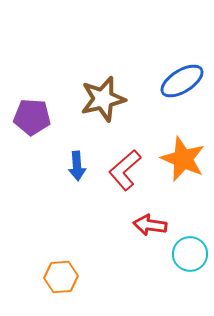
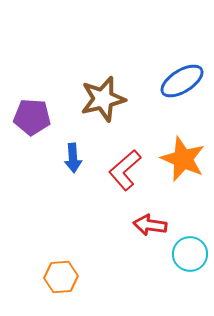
blue arrow: moved 4 px left, 8 px up
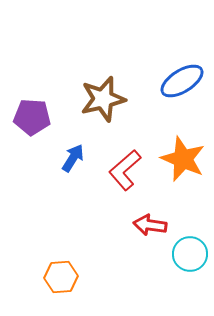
blue arrow: rotated 144 degrees counterclockwise
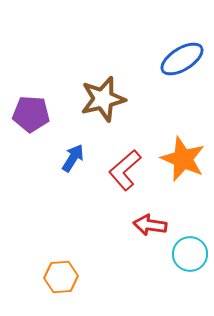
blue ellipse: moved 22 px up
purple pentagon: moved 1 px left, 3 px up
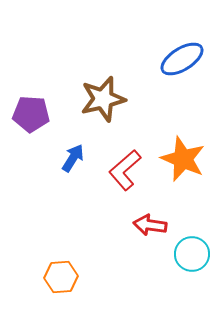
cyan circle: moved 2 px right
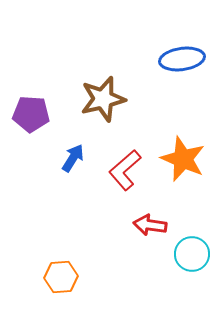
blue ellipse: rotated 24 degrees clockwise
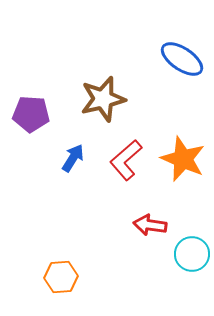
blue ellipse: rotated 42 degrees clockwise
red L-shape: moved 1 px right, 10 px up
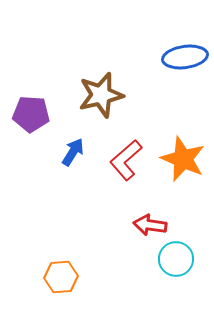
blue ellipse: moved 3 px right, 2 px up; rotated 42 degrees counterclockwise
brown star: moved 2 px left, 4 px up
blue arrow: moved 6 px up
cyan circle: moved 16 px left, 5 px down
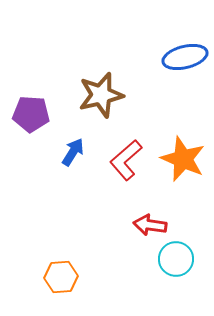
blue ellipse: rotated 6 degrees counterclockwise
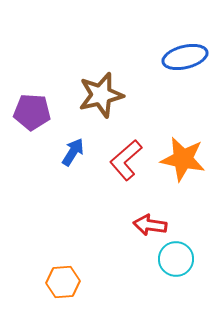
purple pentagon: moved 1 px right, 2 px up
orange star: rotated 12 degrees counterclockwise
orange hexagon: moved 2 px right, 5 px down
